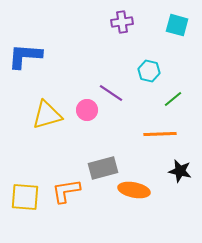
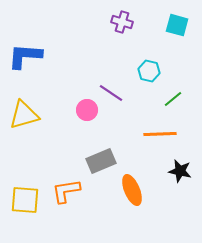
purple cross: rotated 25 degrees clockwise
yellow triangle: moved 23 px left
gray rectangle: moved 2 px left, 7 px up; rotated 8 degrees counterclockwise
orange ellipse: moved 2 px left; rotated 56 degrees clockwise
yellow square: moved 3 px down
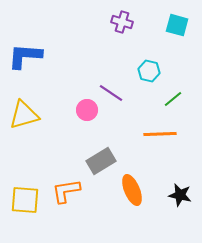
gray rectangle: rotated 8 degrees counterclockwise
black star: moved 24 px down
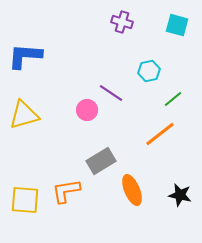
cyan hexagon: rotated 25 degrees counterclockwise
orange line: rotated 36 degrees counterclockwise
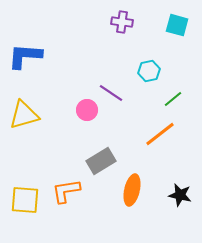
purple cross: rotated 10 degrees counterclockwise
orange ellipse: rotated 36 degrees clockwise
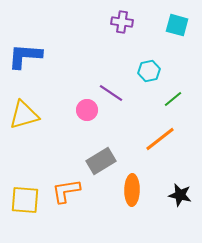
orange line: moved 5 px down
orange ellipse: rotated 12 degrees counterclockwise
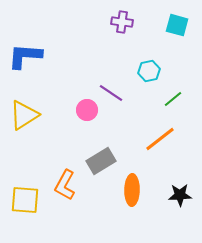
yellow triangle: rotated 16 degrees counterclockwise
orange L-shape: moved 1 px left, 6 px up; rotated 52 degrees counterclockwise
black star: rotated 15 degrees counterclockwise
